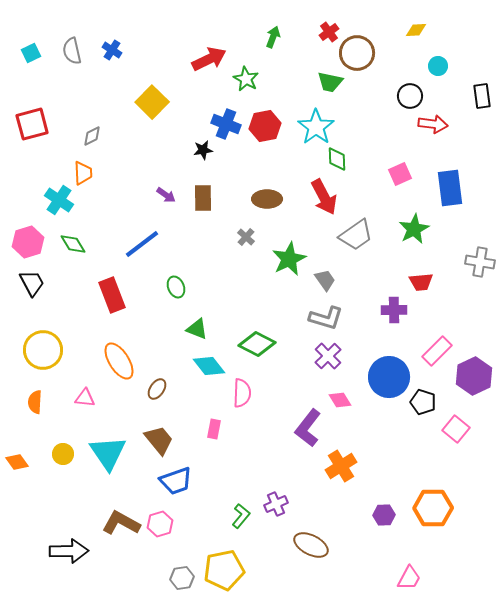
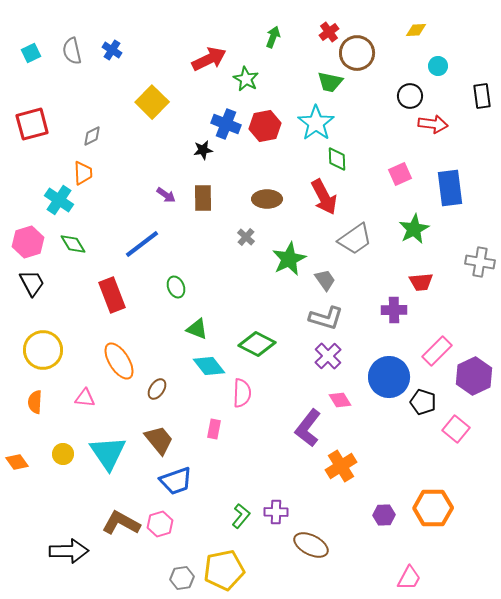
cyan star at (316, 127): moved 4 px up
gray trapezoid at (356, 235): moved 1 px left, 4 px down
purple cross at (276, 504): moved 8 px down; rotated 25 degrees clockwise
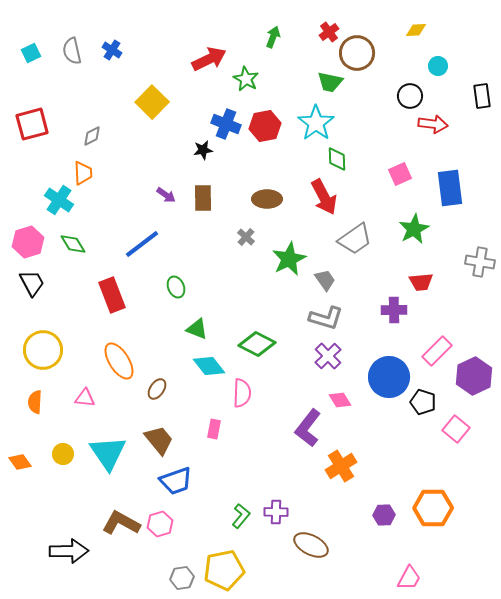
orange diamond at (17, 462): moved 3 px right
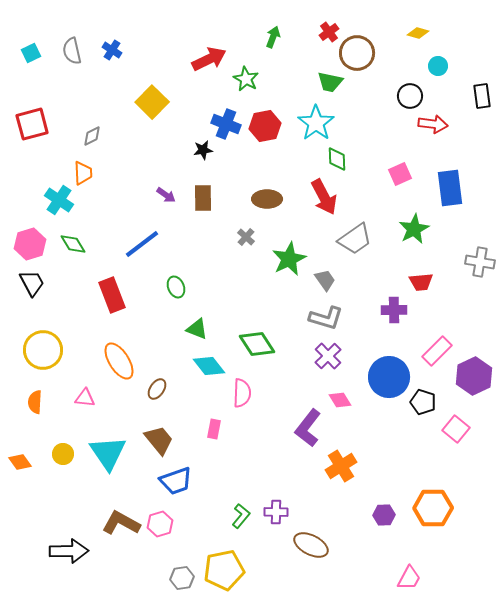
yellow diamond at (416, 30): moved 2 px right, 3 px down; rotated 20 degrees clockwise
pink hexagon at (28, 242): moved 2 px right, 2 px down
green diamond at (257, 344): rotated 30 degrees clockwise
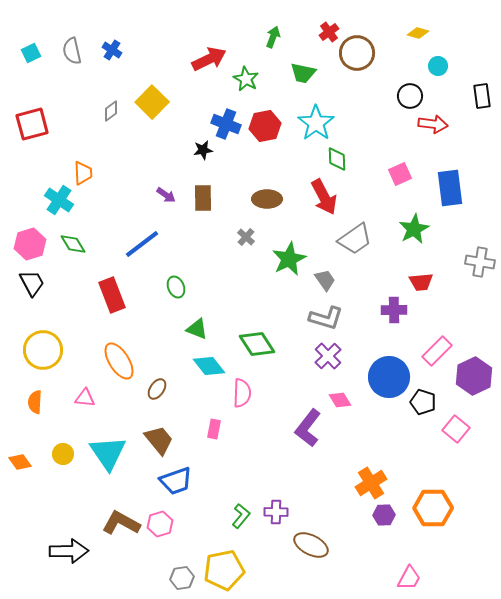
green trapezoid at (330, 82): moved 27 px left, 9 px up
gray diamond at (92, 136): moved 19 px right, 25 px up; rotated 10 degrees counterclockwise
orange cross at (341, 466): moved 30 px right, 17 px down
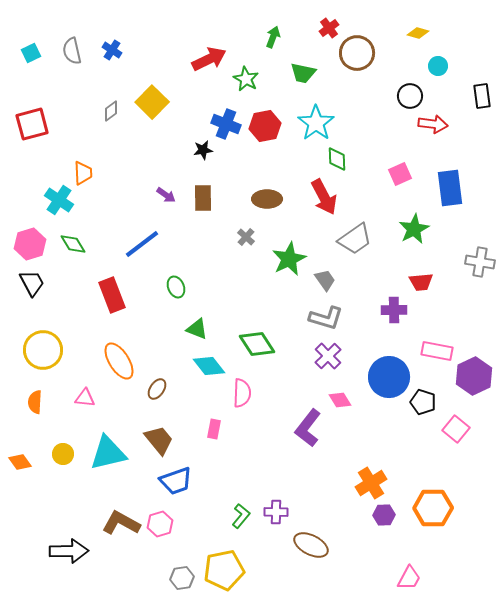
red cross at (329, 32): moved 4 px up
pink rectangle at (437, 351): rotated 56 degrees clockwise
cyan triangle at (108, 453): rotated 51 degrees clockwise
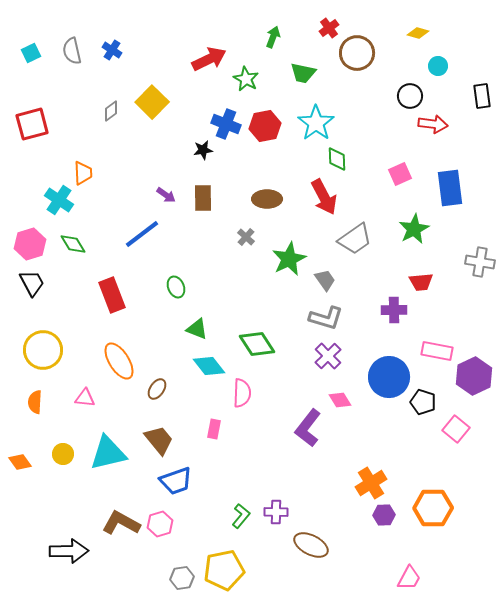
blue line at (142, 244): moved 10 px up
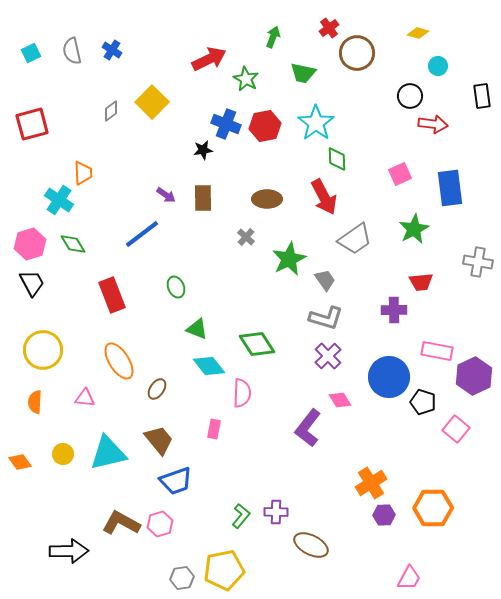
gray cross at (480, 262): moved 2 px left
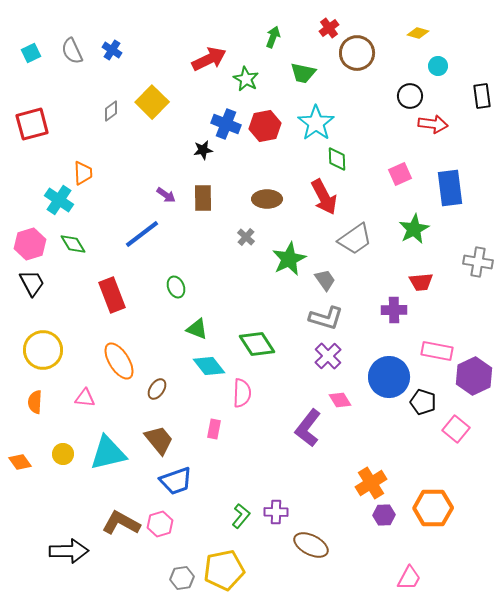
gray semicircle at (72, 51): rotated 12 degrees counterclockwise
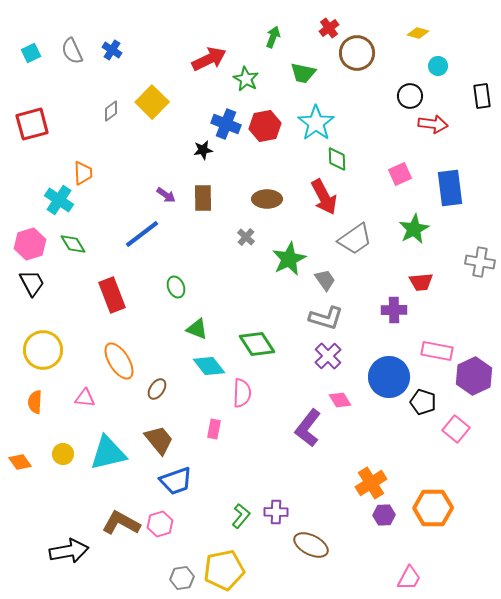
gray cross at (478, 262): moved 2 px right
black arrow at (69, 551): rotated 9 degrees counterclockwise
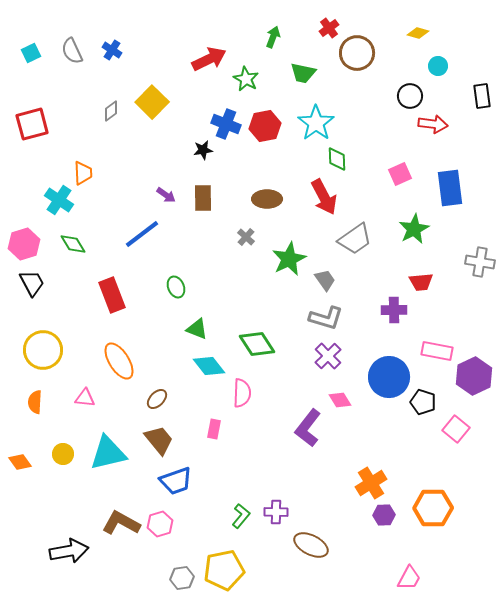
pink hexagon at (30, 244): moved 6 px left
brown ellipse at (157, 389): moved 10 px down; rotated 10 degrees clockwise
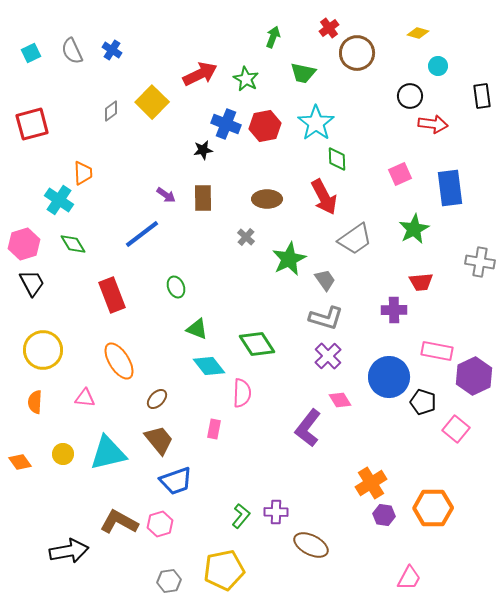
red arrow at (209, 59): moved 9 px left, 15 px down
purple hexagon at (384, 515): rotated 10 degrees clockwise
brown L-shape at (121, 523): moved 2 px left, 1 px up
gray hexagon at (182, 578): moved 13 px left, 3 px down
